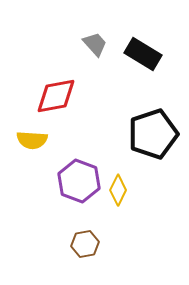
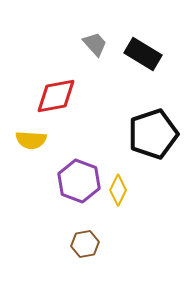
yellow semicircle: moved 1 px left
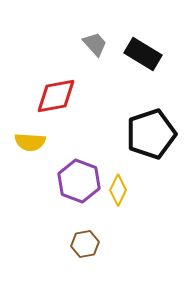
black pentagon: moved 2 px left
yellow semicircle: moved 1 px left, 2 px down
